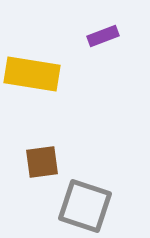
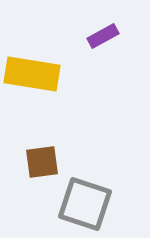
purple rectangle: rotated 8 degrees counterclockwise
gray square: moved 2 px up
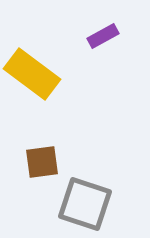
yellow rectangle: rotated 28 degrees clockwise
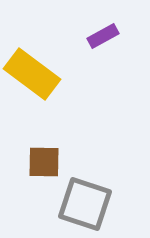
brown square: moved 2 px right; rotated 9 degrees clockwise
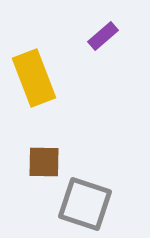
purple rectangle: rotated 12 degrees counterclockwise
yellow rectangle: moved 2 px right, 4 px down; rotated 32 degrees clockwise
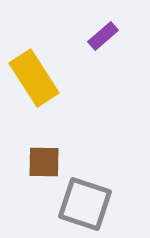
yellow rectangle: rotated 12 degrees counterclockwise
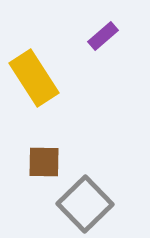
gray square: rotated 28 degrees clockwise
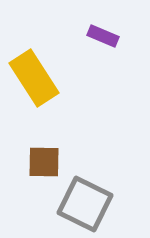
purple rectangle: rotated 64 degrees clockwise
gray square: rotated 20 degrees counterclockwise
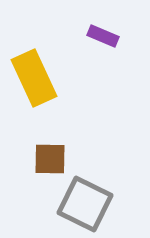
yellow rectangle: rotated 8 degrees clockwise
brown square: moved 6 px right, 3 px up
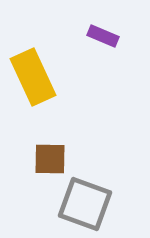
yellow rectangle: moved 1 px left, 1 px up
gray square: rotated 6 degrees counterclockwise
